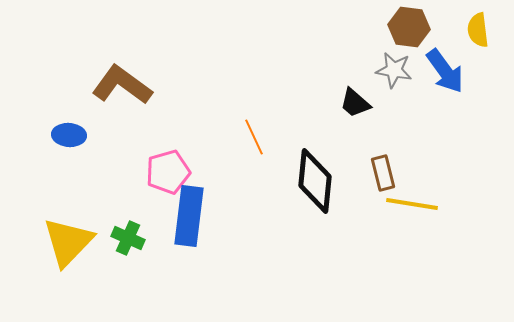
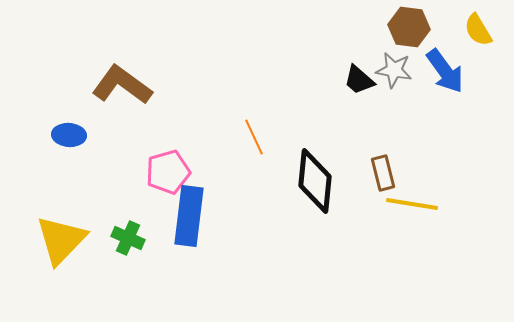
yellow semicircle: rotated 24 degrees counterclockwise
black trapezoid: moved 4 px right, 23 px up
yellow triangle: moved 7 px left, 2 px up
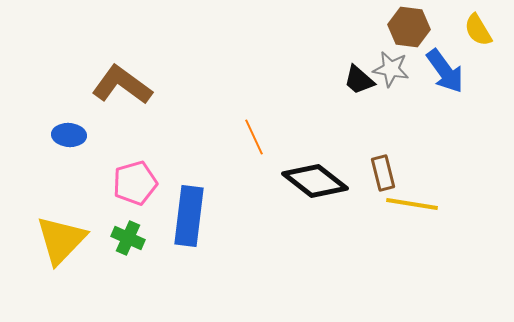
gray star: moved 3 px left, 1 px up
pink pentagon: moved 33 px left, 11 px down
black diamond: rotated 58 degrees counterclockwise
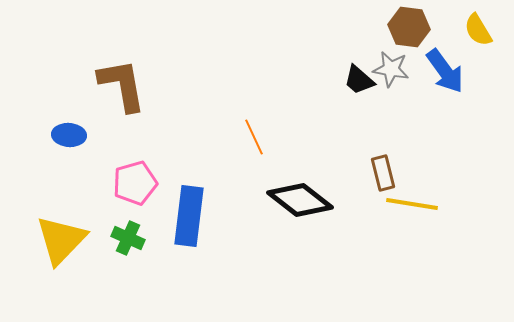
brown L-shape: rotated 44 degrees clockwise
black diamond: moved 15 px left, 19 px down
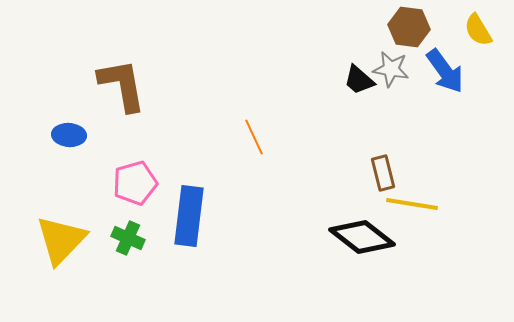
black diamond: moved 62 px right, 37 px down
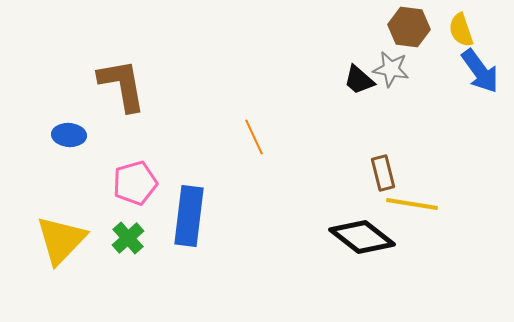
yellow semicircle: moved 17 px left; rotated 12 degrees clockwise
blue arrow: moved 35 px right
green cross: rotated 24 degrees clockwise
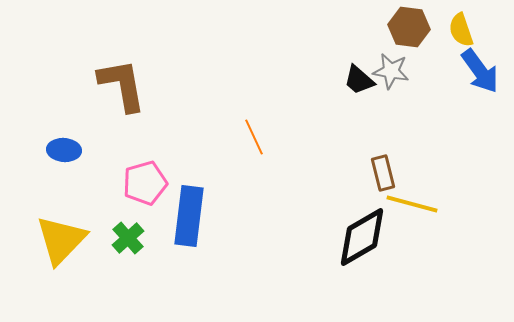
gray star: moved 2 px down
blue ellipse: moved 5 px left, 15 px down
pink pentagon: moved 10 px right
yellow line: rotated 6 degrees clockwise
black diamond: rotated 68 degrees counterclockwise
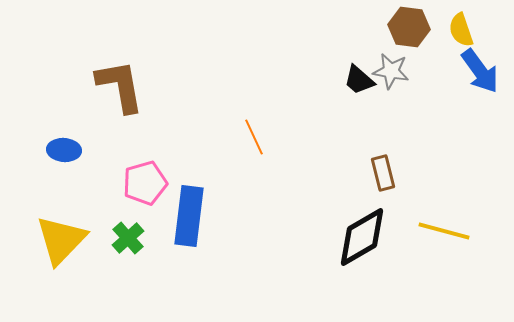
brown L-shape: moved 2 px left, 1 px down
yellow line: moved 32 px right, 27 px down
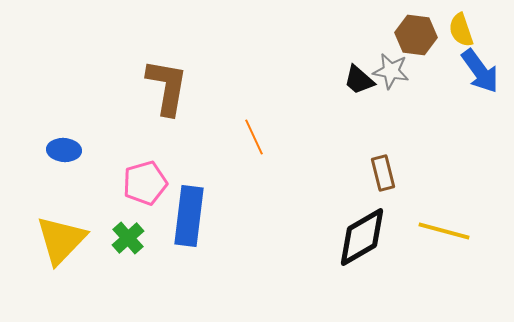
brown hexagon: moved 7 px right, 8 px down
brown L-shape: moved 47 px right, 1 px down; rotated 20 degrees clockwise
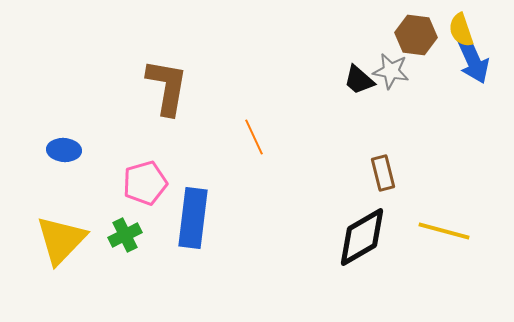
blue arrow: moved 7 px left, 11 px up; rotated 12 degrees clockwise
blue rectangle: moved 4 px right, 2 px down
green cross: moved 3 px left, 3 px up; rotated 16 degrees clockwise
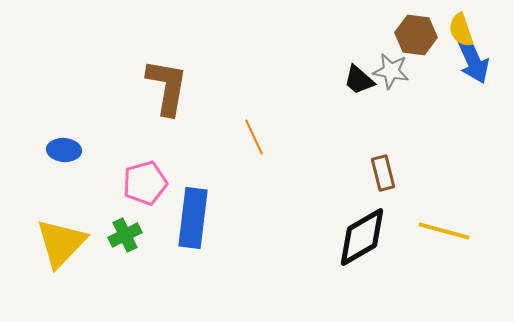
yellow triangle: moved 3 px down
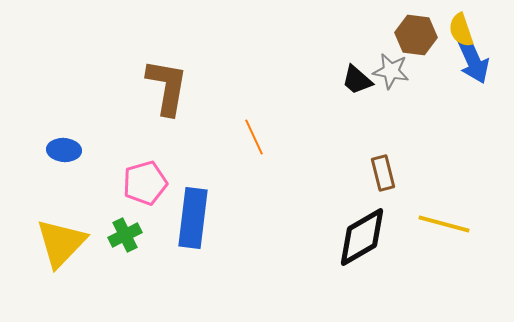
black trapezoid: moved 2 px left
yellow line: moved 7 px up
